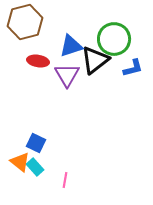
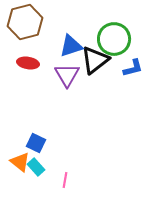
red ellipse: moved 10 px left, 2 px down
cyan rectangle: moved 1 px right
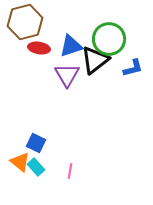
green circle: moved 5 px left
red ellipse: moved 11 px right, 15 px up
pink line: moved 5 px right, 9 px up
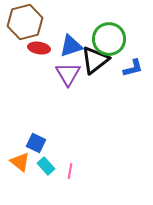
purple triangle: moved 1 px right, 1 px up
cyan rectangle: moved 10 px right, 1 px up
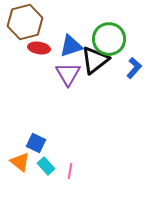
blue L-shape: moved 1 px right; rotated 35 degrees counterclockwise
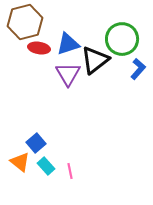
green circle: moved 13 px right
blue triangle: moved 3 px left, 2 px up
blue L-shape: moved 4 px right, 1 px down
blue square: rotated 24 degrees clockwise
pink line: rotated 21 degrees counterclockwise
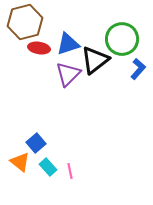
purple triangle: rotated 16 degrees clockwise
cyan rectangle: moved 2 px right, 1 px down
